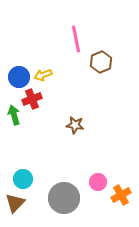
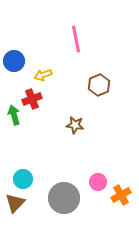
brown hexagon: moved 2 px left, 23 px down
blue circle: moved 5 px left, 16 px up
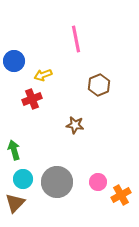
green arrow: moved 35 px down
gray circle: moved 7 px left, 16 px up
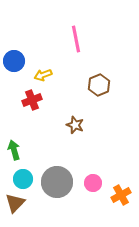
red cross: moved 1 px down
brown star: rotated 12 degrees clockwise
pink circle: moved 5 px left, 1 px down
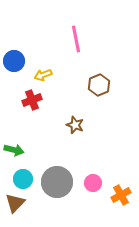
green arrow: rotated 120 degrees clockwise
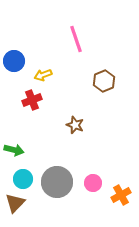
pink line: rotated 8 degrees counterclockwise
brown hexagon: moved 5 px right, 4 px up
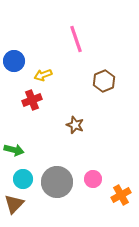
pink circle: moved 4 px up
brown triangle: moved 1 px left, 1 px down
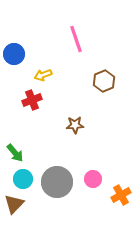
blue circle: moved 7 px up
brown star: rotated 24 degrees counterclockwise
green arrow: moved 1 px right, 3 px down; rotated 36 degrees clockwise
